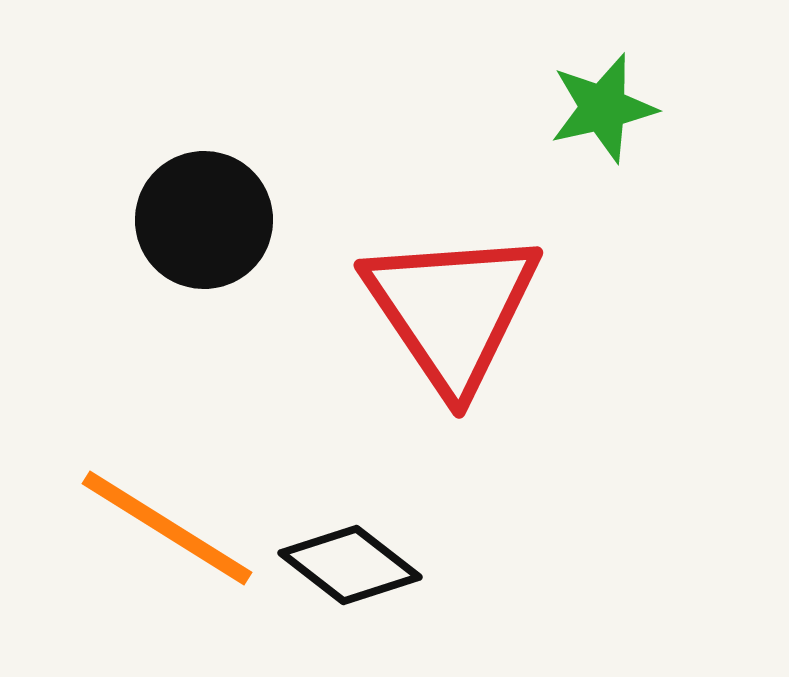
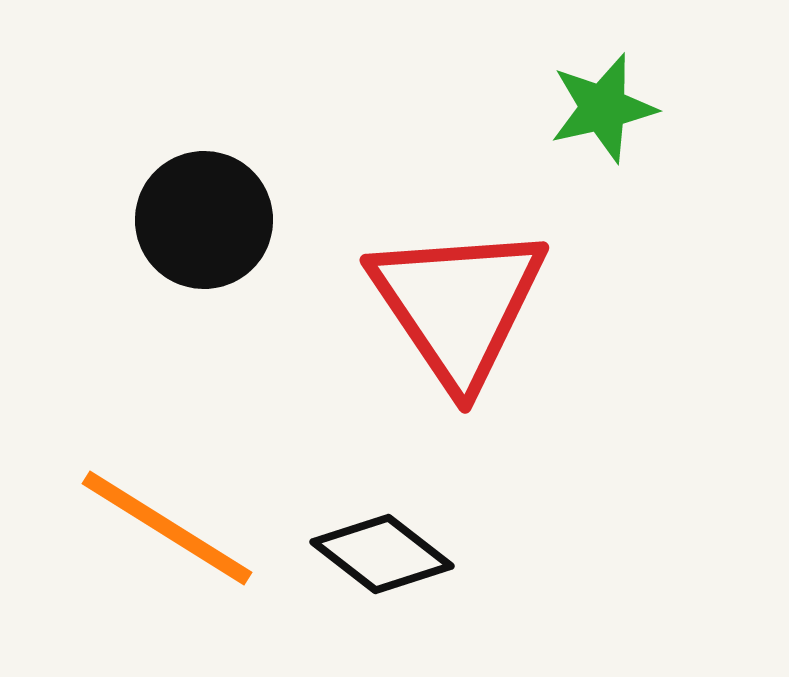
red triangle: moved 6 px right, 5 px up
black diamond: moved 32 px right, 11 px up
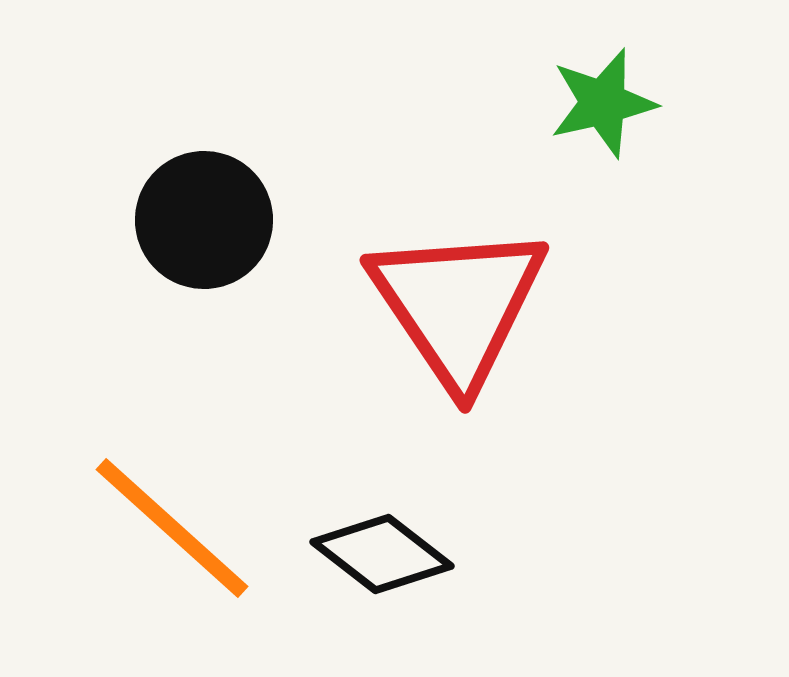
green star: moved 5 px up
orange line: moved 5 px right; rotated 10 degrees clockwise
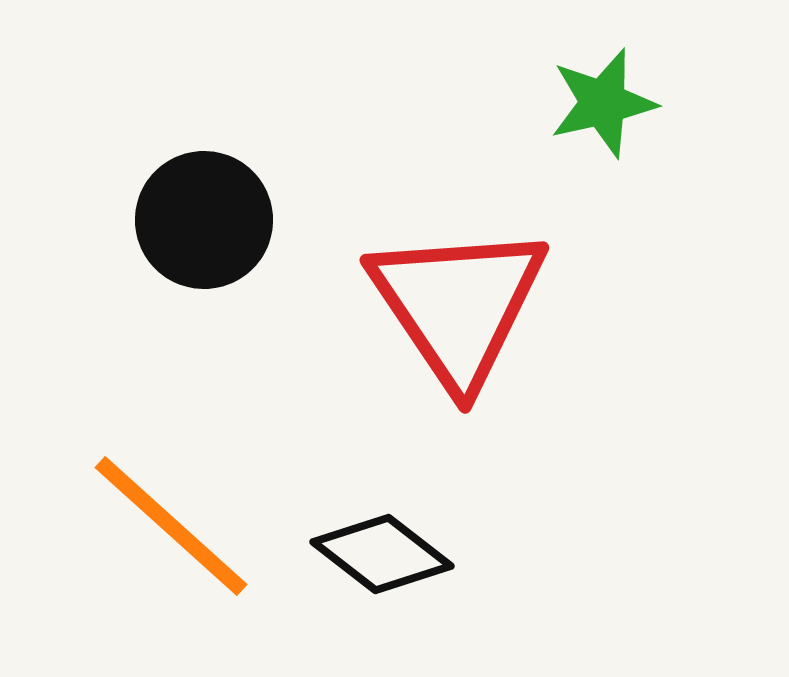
orange line: moved 1 px left, 2 px up
